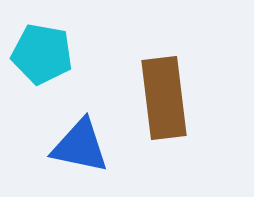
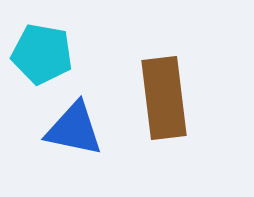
blue triangle: moved 6 px left, 17 px up
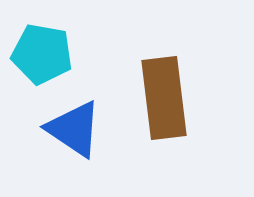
blue triangle: rotated 22 degrees clockwise
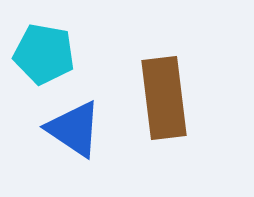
cyan pentagon: moved 2 px right
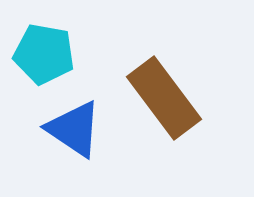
brown rectangle: rotated 30 degrees counterclockwise
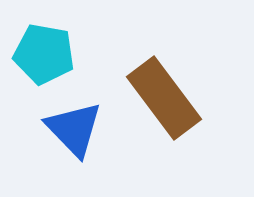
blue triangle: rotated 12 degrees clockwise
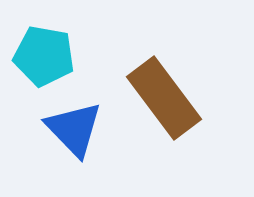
cyan pentagon: moved 2 px down
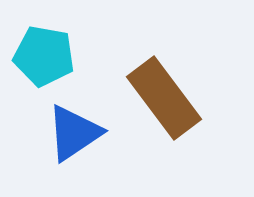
blue triangle: moved 4 px down; rotated 40 degrees clockwise
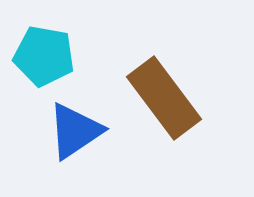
blue triangle: moved 1 px right, 2 px up
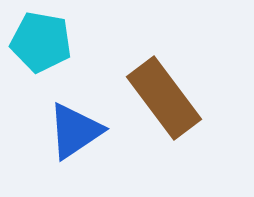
cyan pentagon: moved 3 px left, 14 px up
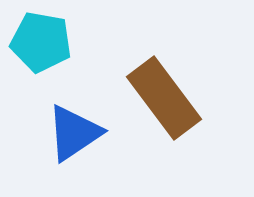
blue triangle: moved 1 px left, 2 px down
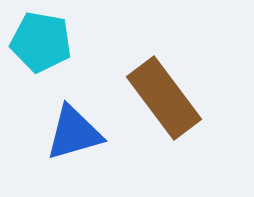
blue triangle: rotated 18 degrees clockwise
